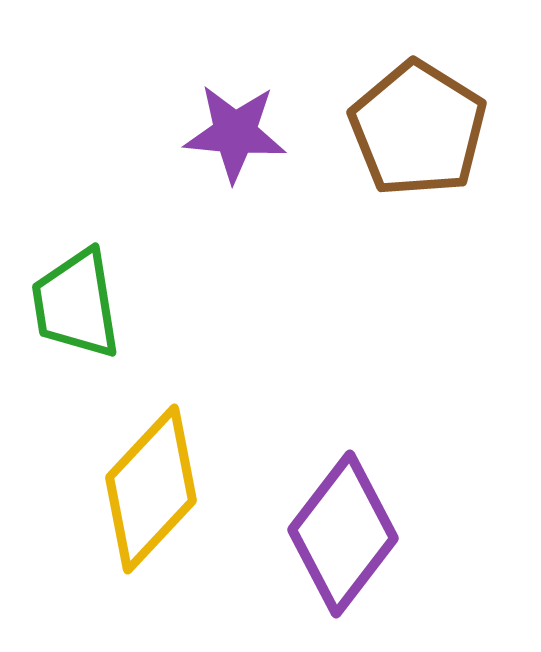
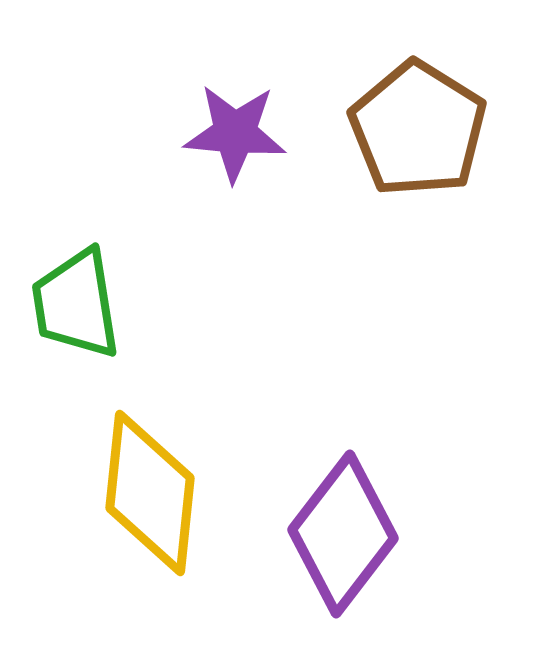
yellow diamond: moved 1 px left, 4 px down; rotated 37 degrees counterclockwise
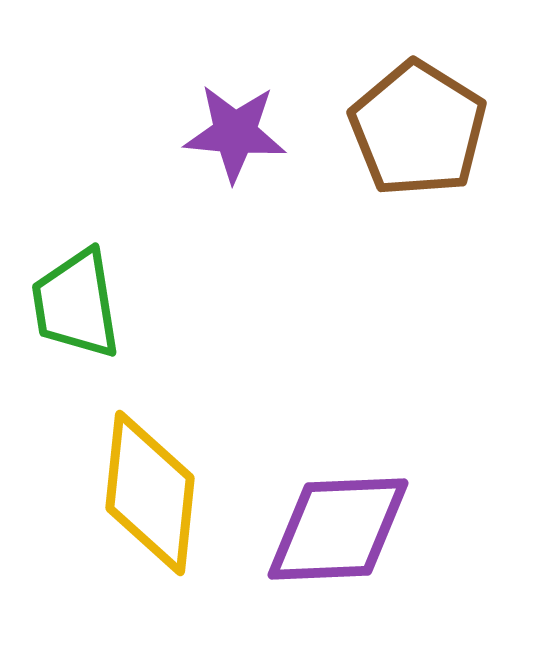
purple diamond: moved 5 px left, 5 px up; rotated 50 degrees clockwise
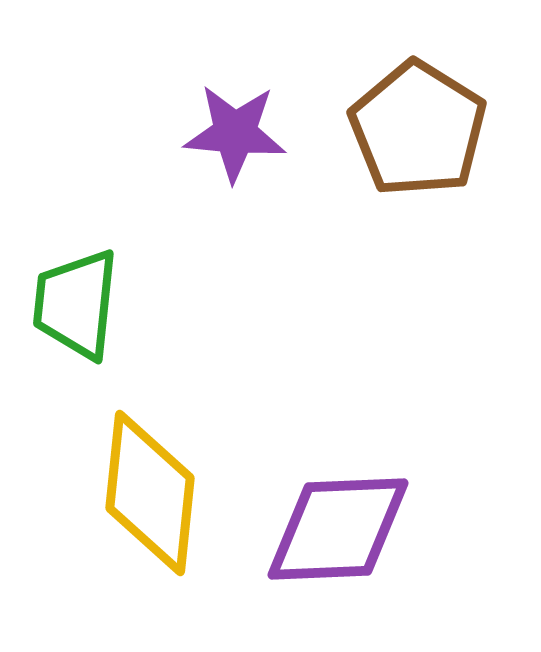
green trapezoid: rotated 15 degrees clockwise
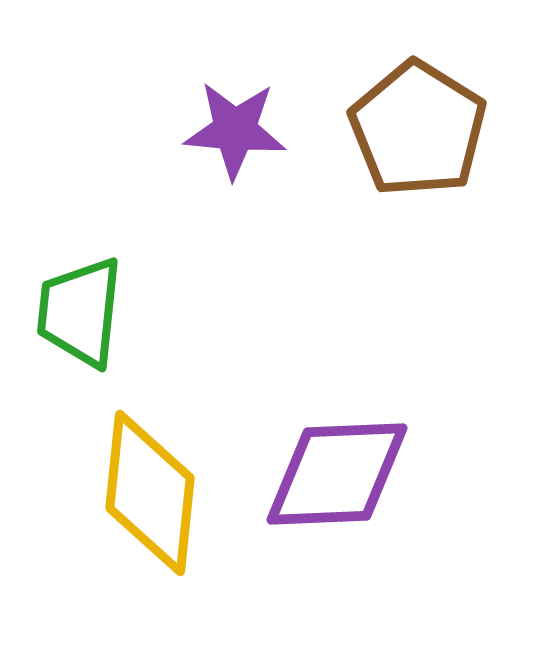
purple star: moved 3 px up
green trapezoid: moved 4 px right, 8 px down
purple diamond: moved 1 px left, 55 px up
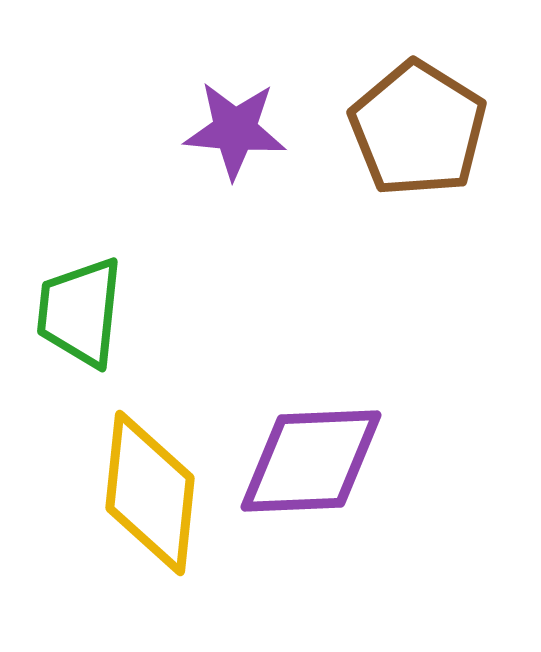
purple diamond: moved 26 px left, 13 px up
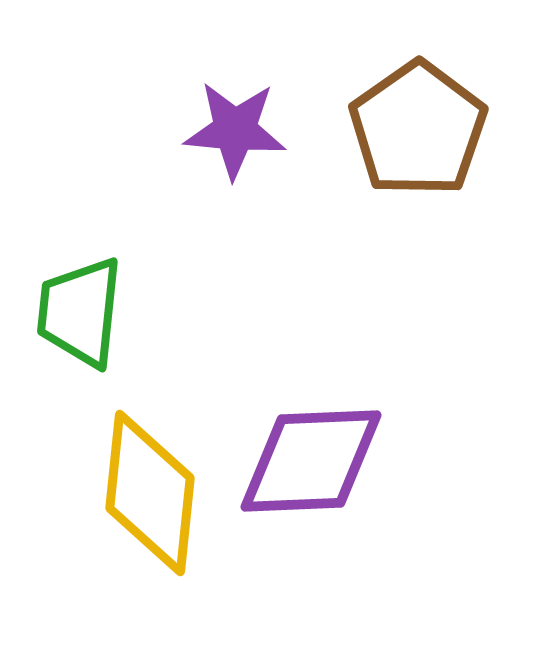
brown pentagon: rotated 5 degrees clockwise
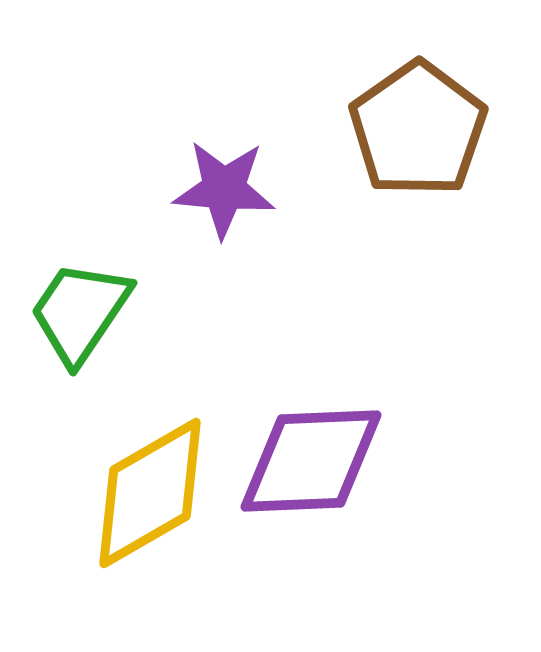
purple star: moved 11 px left, 59 px down
green trapezoid: rotated 28 degrees clockwise
yellow diamond: rotated 54 degrees clockwise
